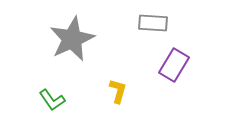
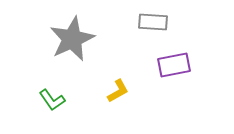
gray rectangle: moved 1 px up
purple rectangle: rotated 48 degrees clockwise
yellow L-shape: rotated 45 degrees clockwise
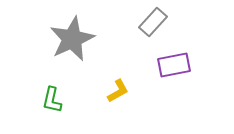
gray rectangle: rotated 52 degrees counterclockwise
green L-shape: rotated 48 degrees clockwise
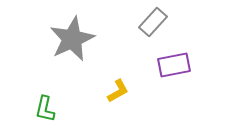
green L-shape: moved 7 px left, 9 px down
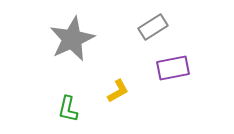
gray rectangle: moved 5 px down; rotated 16 degrees clockwise
purple rectangle: moved 1 px left, 3 px down
green L-shape: moved 23 px right
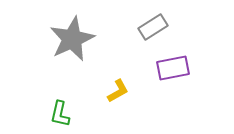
green L-shape: moved 8 px left, 5 px down
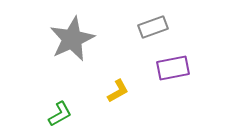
gray rectangle: rotated 12 degrees clockwise
green L-shape: rotated 132 degrees counterclockwise
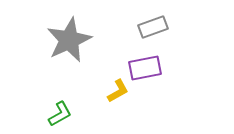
gray star: moved 3 px left, 1 px down
purple rectangle: moved 28 px left
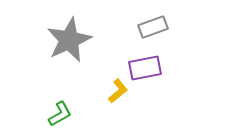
yellow L-shape: rotated 10 degrees counterclockwise
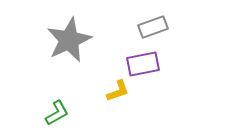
purple rectangle: moved 2 px left, 4 px up
yellow L-shape: rotated 20 degrees clockwise
green L-shape: moved 3 px left, 1 px up
